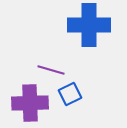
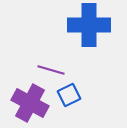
blue square: moved 1 px left, 1 px down
purple cross: rotated 30 degrees clockwise
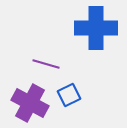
blue cross: moved 7 px right, 3 px down
purple line: moved 5 px left, 6 px up
